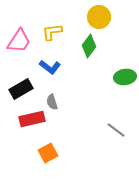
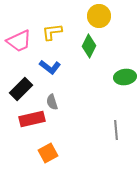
yellow circle: moved 1 px up
pink trapezoid: rotated 32 degrees clockwise
green diamond: rotated 10 degrees counterclockwise
black rectangle: rotated 15 degrees counterclockwise
gray line: rotated 48 degrees clockwise
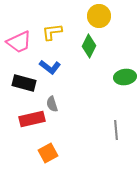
pink trapezoid: moved 1 px down
black rectangle: moved 3 px right, 6 px up; rotated 60 degrees clockwise
gray semicircle: moved 2 px down
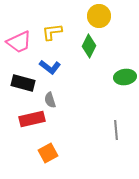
black rectangle: moved 1 px left
gray semicircle: moved 2 px left, 4 px up
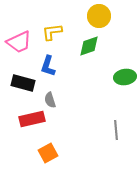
green diamond: rotated 45 degrees clockwise
blue L-shape: moved 2 px left, 1 px up; rotated 70 degrees clockwise
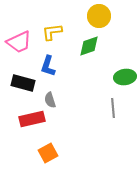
gray line: moved 3 px left, 22 px up
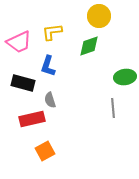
orange square: moved 3 px left, 2 px up
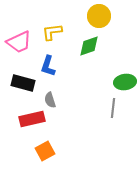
green ellipse: moved 5 px down
gray line: rotated 12 degrees clockwise
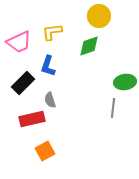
black rectangle: rotated 60 degrees counterclockwise
